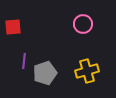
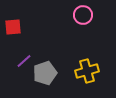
pink circle: moved 9 px up
purple line: rotated 42 degrees clockwise
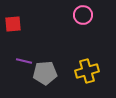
red square: moved 3 px up
purple line: rotated 56 degrees clockwise
gray pentagon: rotated 15 degrees clockwise
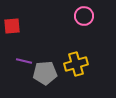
pink circle: moved 1 px right, 1 px down
red square: moved 1 px left, 2 px down
yellow cross: moved 11 px left, 7 px up
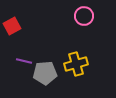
red square: rotated 24 degrees counterclockwise
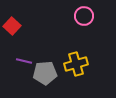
red square: rotated 18 degrees counterclockwise
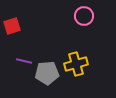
red square: rotated 30 degrees clockwise
gray pentagon: moved 2 px right
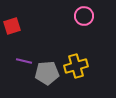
yellow cross: moved 2 px down
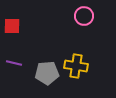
red square: rotated 18 degrees clockwise
purple line: moved 10 px left, 2 px down
yellow cross: rotated 25 degrees clockwise
